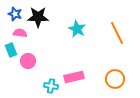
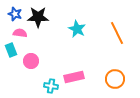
pink circle: moved 3 px right
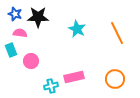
cyan cross: rotated 24 degrees counterclockwise
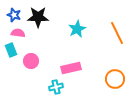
blue star: moved 1 px left, 1 px down
cyan star: rotated 18 degrees clockwise
pink semicircle: moved 2 px left
pink rectangle: moved 3 px left, 9 px up
cyan cross: moved 5 px right, 1 px down
